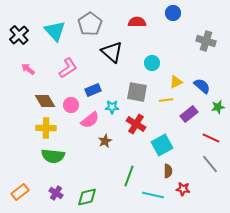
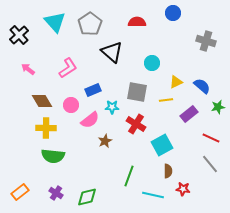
cyan triangle: moved 9 px up
brown diamond: moved 3 px left
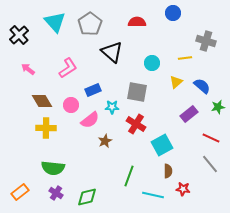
yellow triangle: rotated 16 degrees counterclockwise
yellow line: moved 19 px right, 42 px up
green semicircle: moved 12 px down
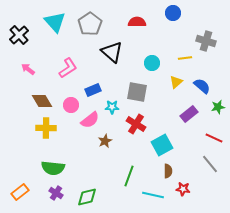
red line: moved 3 px right
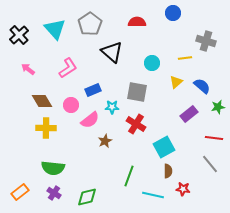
cyan triangle: moved 7 px down
red line: rotated 18 degrees counterclockwise
cyan square: moved 2 px right, 2 px down
purple cross: moved 2 px left
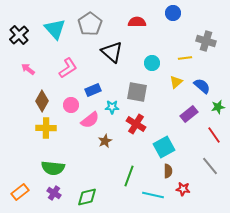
brown diamond: rotated 60 degrees clockwise
red line: moved 3 px up; rotated 48 degrees clockwise
gray line: moved 2 px down
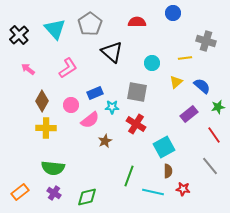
blue rectangle: moved 2 px right, 3 px down
cyan line: moved 3 px up
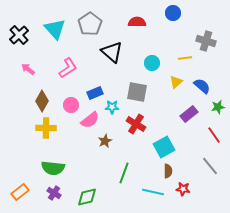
green line: moved 5 px left, 3 px up
